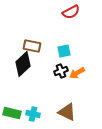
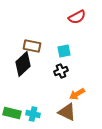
red semicircle: moved 6 px right, 5 px down
orange arrow: moved 21 px down
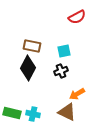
black diamond: moved 5 px right, 4 px down; rotated 20 degrees counterclockwise
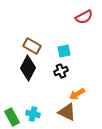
red semicircle: moved 7 px right
brown rectangle: rotated 18 degrees clockwise
green rectangle: moved 4 px down; rotated 48 degrees clockwise
